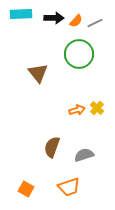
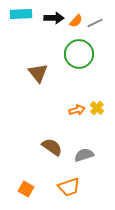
brown semicircle: rotated 105 degrees clockwise
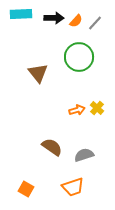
gray line: rotated 21 degrees counterclockwise
green circle: moved 3 px down
orange trapezoid: moved 4 px right
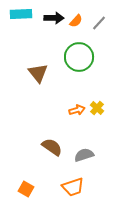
gray line: moved 4 px right
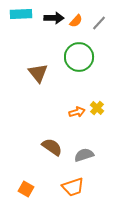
orange arrow: moved 2 px down
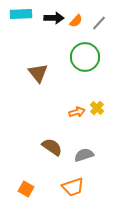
green circle: moved 6 px right
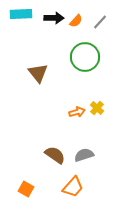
gray line: moved 1 px right, 1 px up
brown semicircle: moved 3 px right, 8 px down
orange trapezoid: rotated 30 degrees counterclockwise
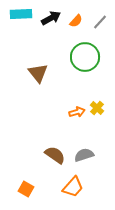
black arrow: moved 3 px left; rotated 30 degrees counterclockwise
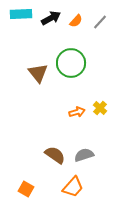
green circle: moved 14 px left, 6 px down
yellow cross: moved 3 px right
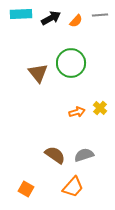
gray line: moved 7 px up; rotated 42 degrees clockwise
